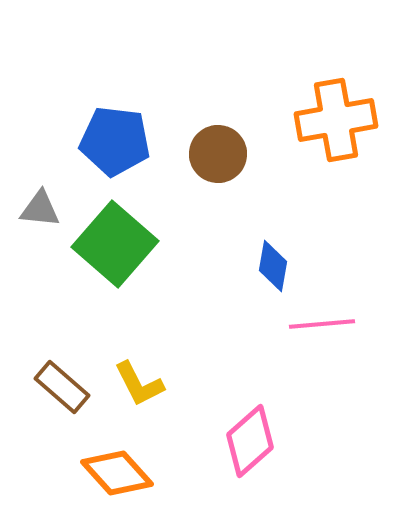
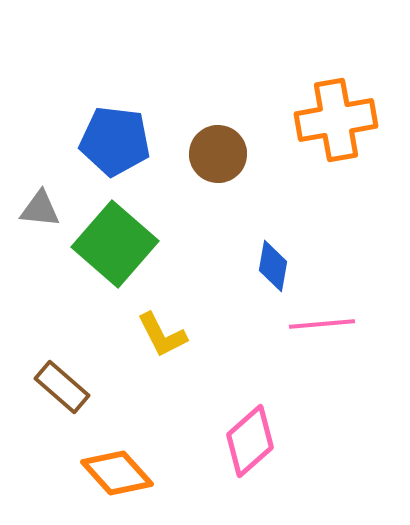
yellow L-shape: moved 23 px right, 49 px up
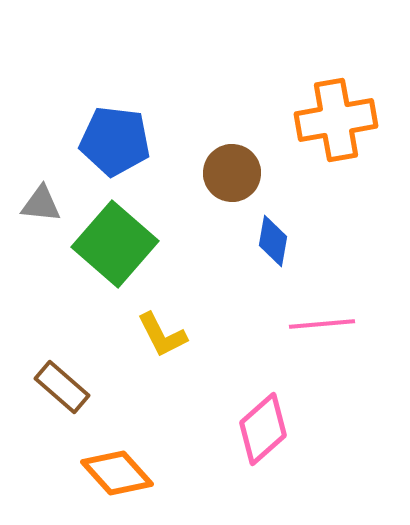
brown circle: moved 14 px right, 19 px down
gray triangle: moved 1 px right, 5 px up
blue diamond: moved 25 px up
pink diamond: moved 13 px right, 12 px up
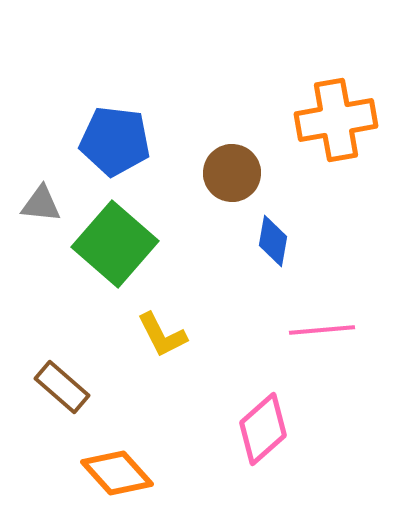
pink line: moved 6 px down
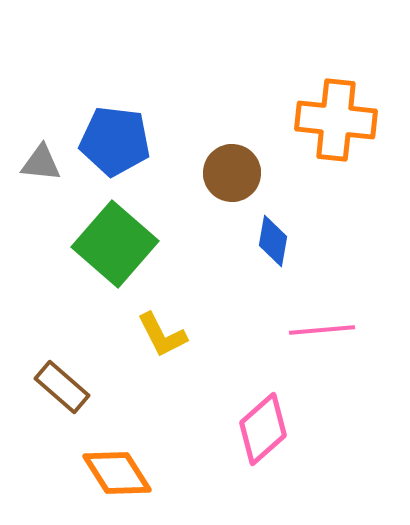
orange cross: rotated 16 degrees clockwise
gray triangle: moved 41 px up
orange diamond: rotated 10 degrees clockwise
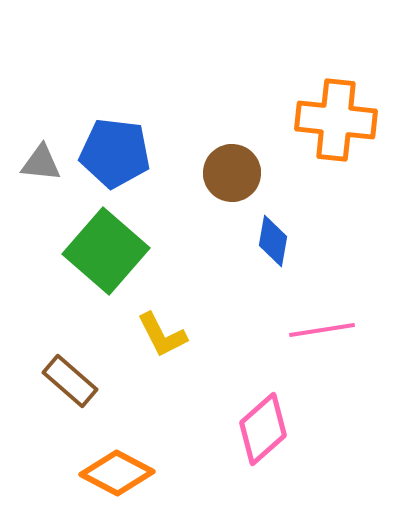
blue pentagon: moved 12 px down
green square: moved 9 px left, 7 px down
pink line: rotated 4 degrees counterclockwise
brown rectangle: moved 8 px right, 6 px up
orange diamond: rotated 30 degrees counterclockwise
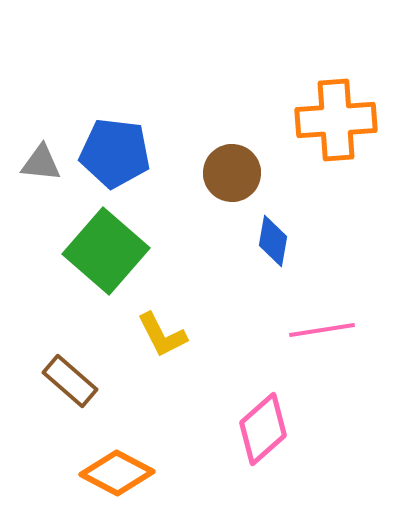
orange cross: rotated 10 degrees counterclockwise
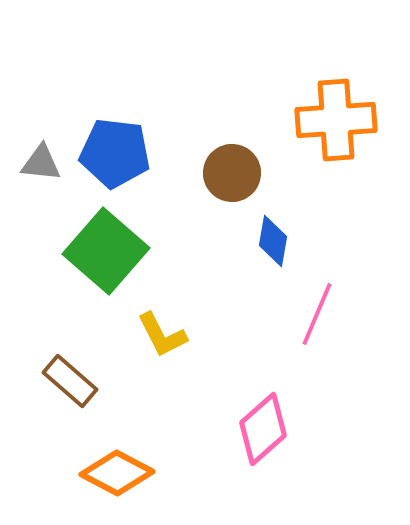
pink line: moved 5 px left, 16 px up; rotated 58 degrees counterclockwise
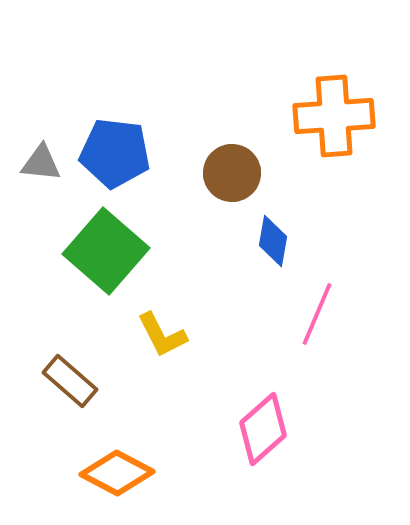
orange cross: moved 2 px left, 4 px up
